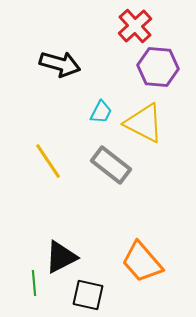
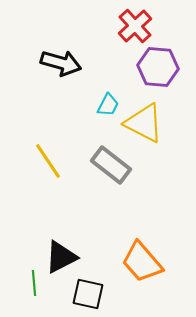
black arrow: moved 1 px right, 1 px up
cyan trapezoid: moved 7 px right, 7 px up
black square: moved 1 px up
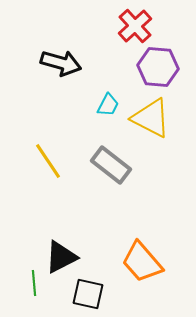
yellow triangle: moved 7 px right, 5 px up
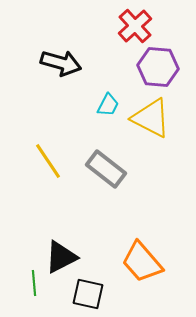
gray rectangle: moved 5 px left, 4 px down
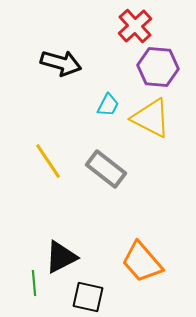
black square: moved 3 px down
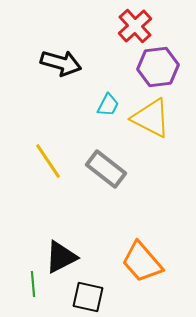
purple hexagon: rotated 12 degrees counterclockwise
green line: moved 1 px left, 1 px down
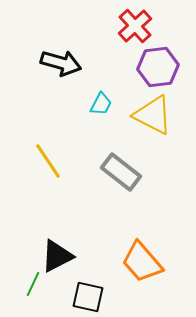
cyan trapezoid: moved 7 px left, 1 px up
yellow triangle: moved 2 px right, 3 px up
gray rectangle: moved 15 px right, 3 px down
black triangle: moved 4 px left, 1 px up
green line: rotated 30 degrees clockwise
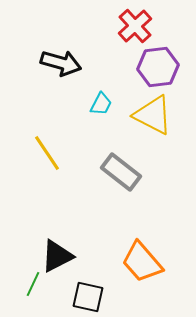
yellow line: moved 1 px left, 8 px up
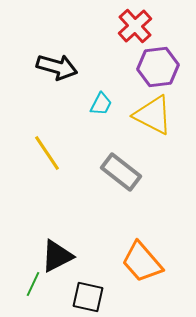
black arrow: moved 4 px left, 4 px down
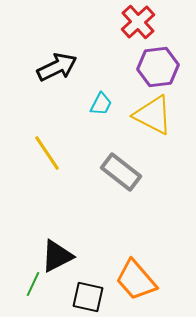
red cross: moved 3 px right, 4 px up
black arrow: rotated 42 degrees counterclockwise
orange trapezoid: moved 6 px left, 18 px down
